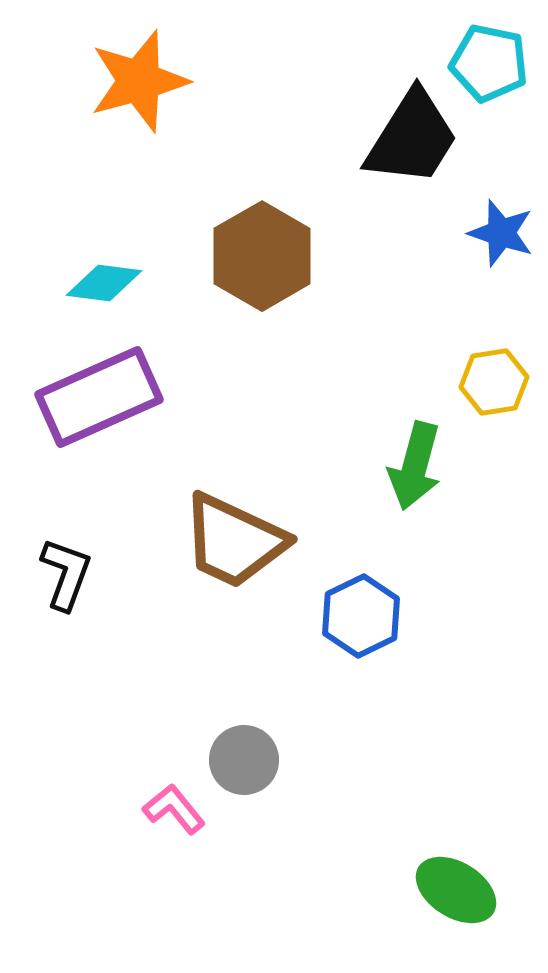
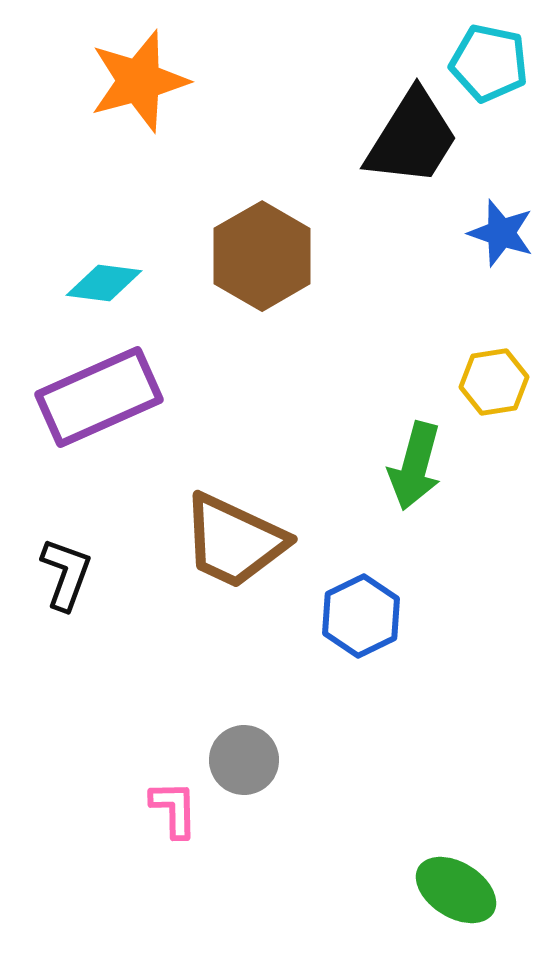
pink L-shape: rotated 38 degrees clockwise
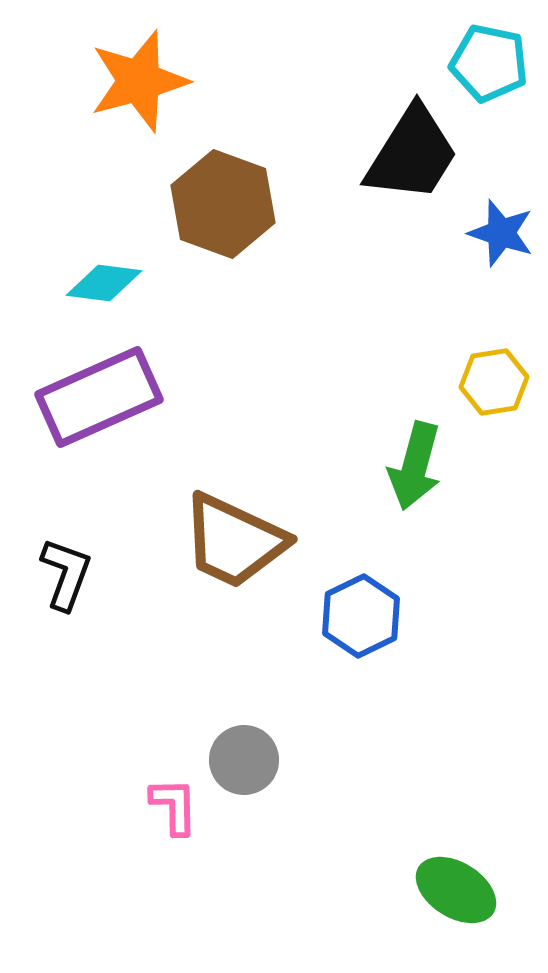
black trapezoid: moved 16 px down
brown hexagon: moved 39 px left, 52 px up; rotated 10 degrees counterclockwise
pink L-shape: moved 3 px up
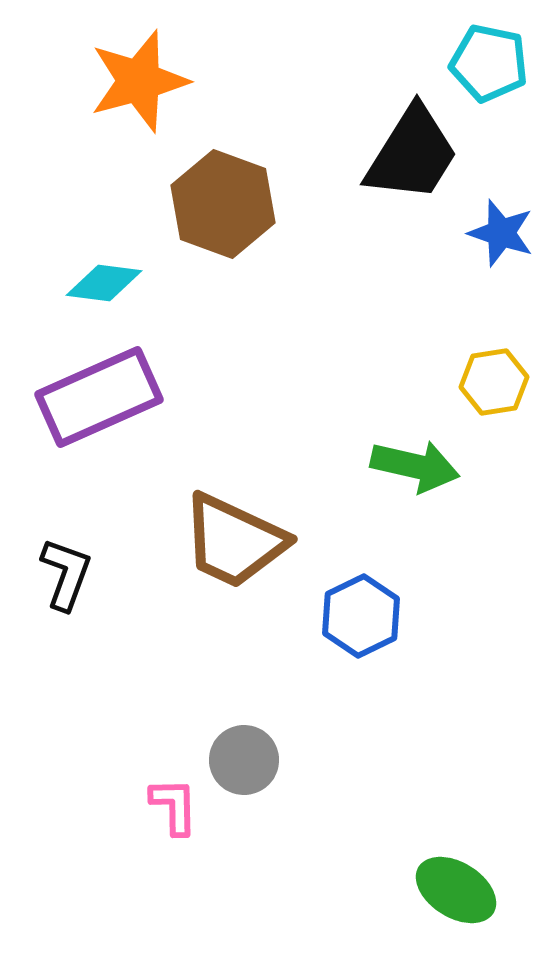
green arrow: rotated 92 degrees counterclockwise
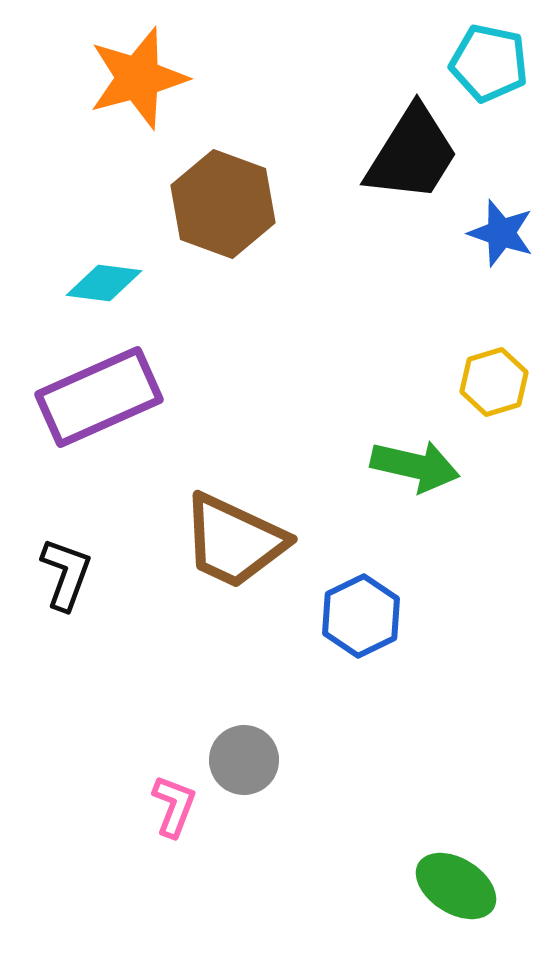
orange star: moved 1 px left, 3 px up
yellow hexagon: rotated 8 degrees counterclockwise
pink L-shape: rotated 22 degrees clockwise
green ellipse: moved 4 px up
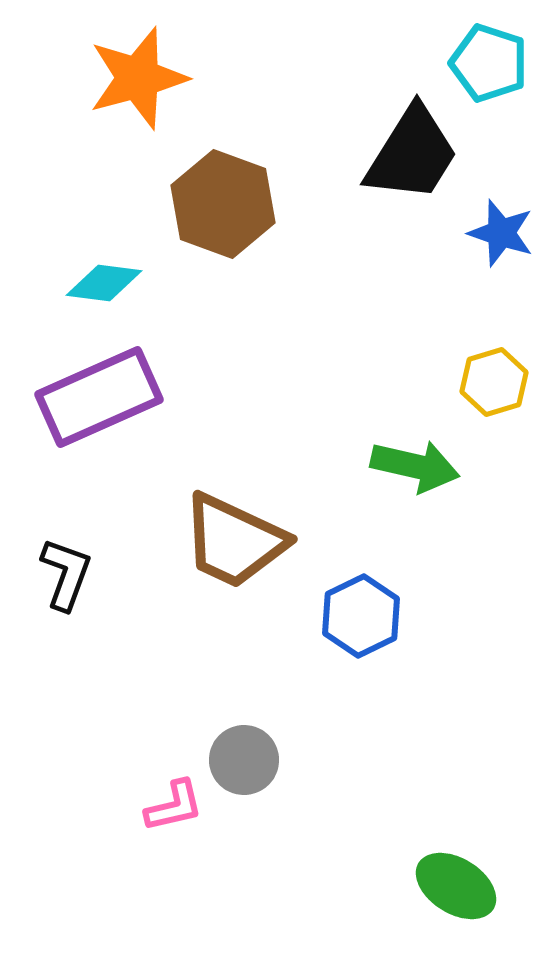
cyan pentagon: rotated 6 degrees clockwise
pink L-shape: rotated 56 degrees clockwise
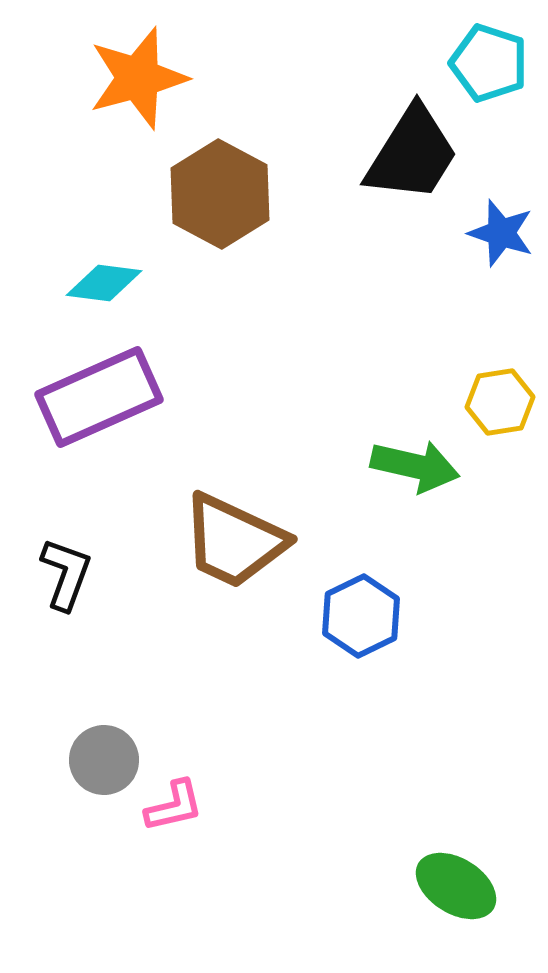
brown hexagon: moved 3 px left, 10 px up; rotated 8 degrees clockwise
yellow hexagon: moved 6 px right, 20 px down; rotated 8 degrees clockwise
gray circle: moved 140 px left
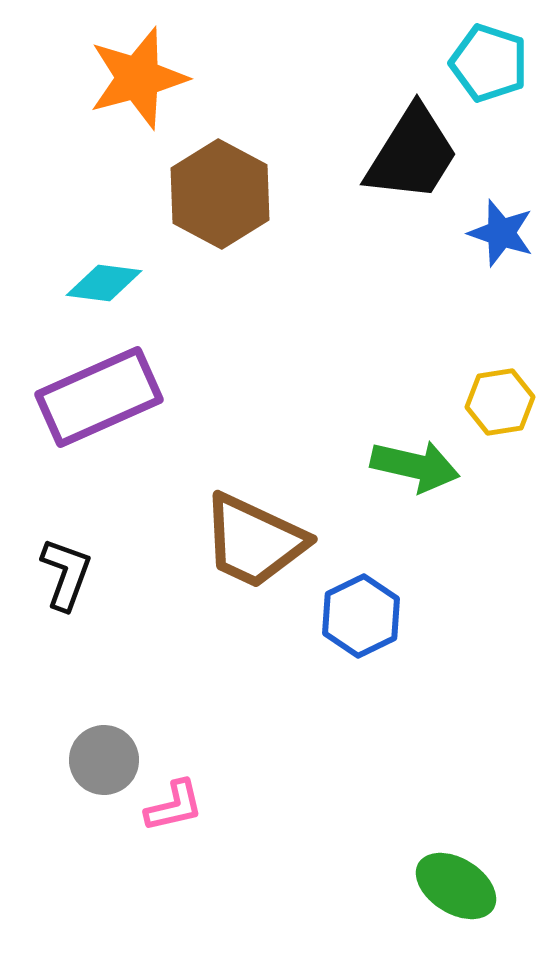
brown trapezoid: moved 20 px right
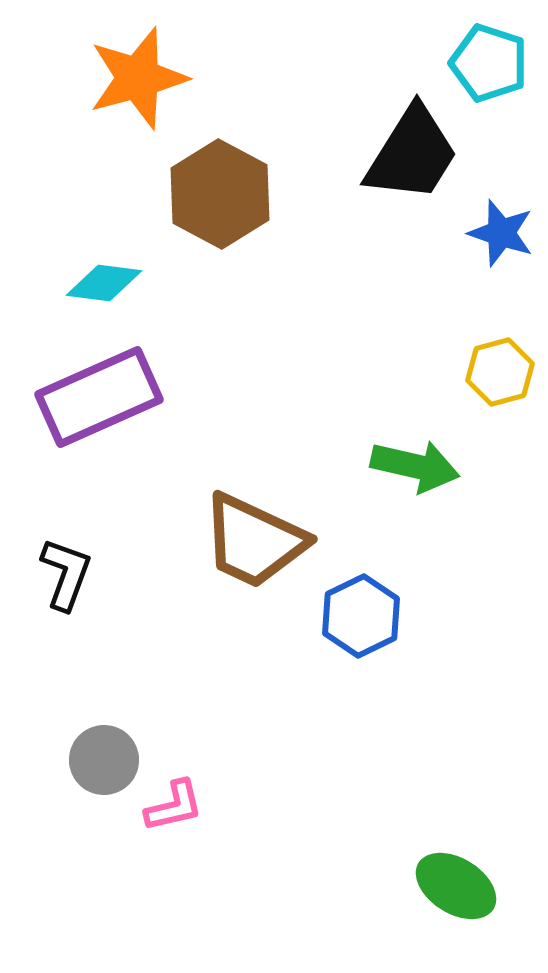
yellow hexagon: moved 30 px up; rotated 6 degrees counterclockwise
